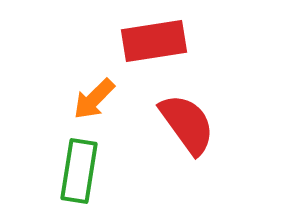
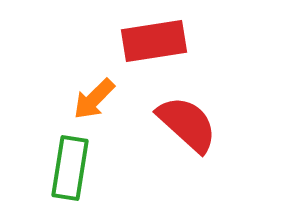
red semicircle: rotated 12 degrees counterclockwise
green rectangle: moved 9 px left, 3 px up
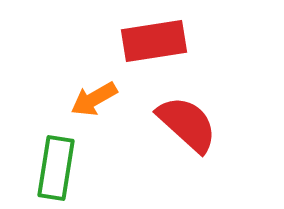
orange arrow: rotated 15 degrees clockwise
green rectangle: moved 14 px left
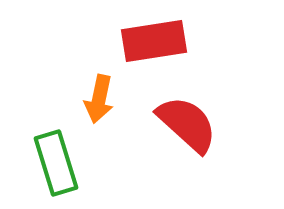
orange arrow: moved 5 px right; rotated 48 degrees counterclockwise
green rectangle: moved 5 px up; rotated 26 degrees counterclockwise
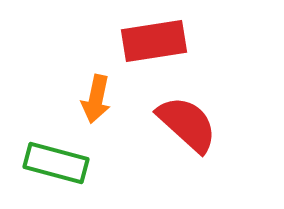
orange arrow: moved 3 px left
green rectangle: rotated 58 degrees counterclockwise
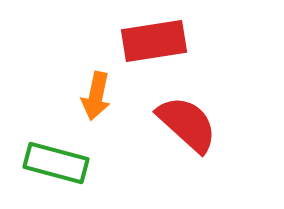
orange arrow: moved 3 px up
